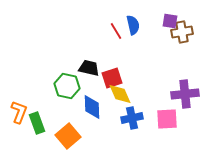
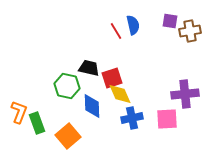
brown cross: moved 8 px right, 1 px up
blue diamond: moved 1 px up
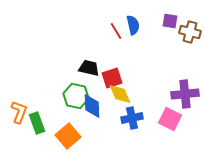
brown cross: moved 1 px down; rotated 25 degrees clockwise
green hexagon: moved 9 px right, 10 px down
pink square: moved 3 px right; rotated 30 degrees clockwise
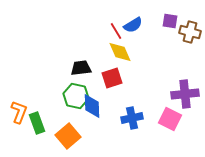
blue semicircle: rotated 72 degrees clockwise
black trapezoid: moved 8 px left; rotated 20 degrees counterclockwise
yellow diamond: moved 42 px up
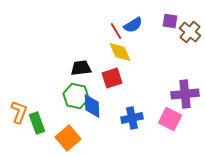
brown cross: rotated 25 degrees clockwise
orange square: moved 2 px down
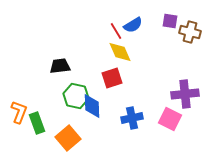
brown cross: rotated 25 degrees counterclockwise
black trapezoid: moved 21 px left, 2 px up
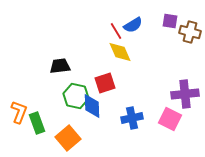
red square: moved 7 px left, 5 px down
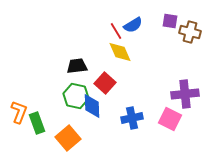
black trapezoid: moved 17 px right
red square: rotated 30 degrees counterclockwise
